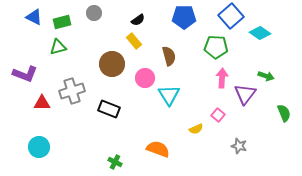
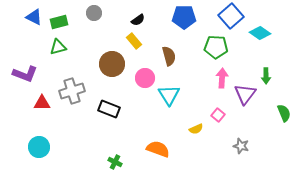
green rectangle: moved 3 px left
green arrow: rotated 70 degrees clockwise
gray star: moved 2 px right
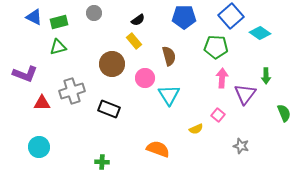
green cross: moved 13 px left; rotated 24 degrees counterclockwise
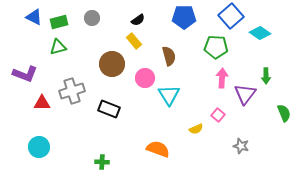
gray circle: moved 2 px left, 5 px down
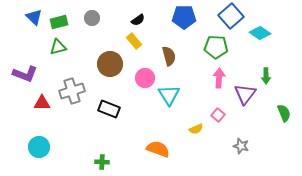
blue triangle: rotated 18 degrees clockwise
brown circle: moved 2 px left
pink arrow: moved 3 px left
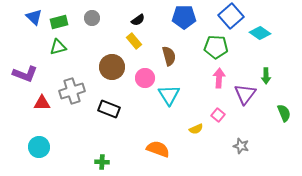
brown circle: moved 2 px right, 3 px down
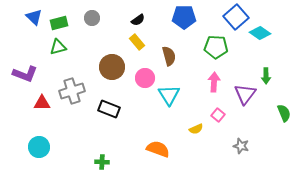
blue square: moved 5 px right, 1 px down
green rectangle: moved 1 px down
yellow rectangle: moved 3 px right, 1 px down
pink arrow: moved 5 px left, 4 px down
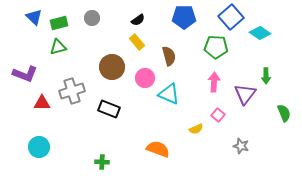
blue square: moved 5 px left
cyan triangle: moved 1 px up; rotated 35 degrees counterclockwise
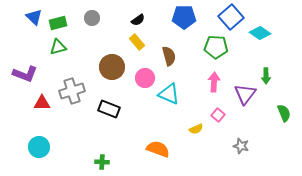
green rectangle: moved 1 px left
